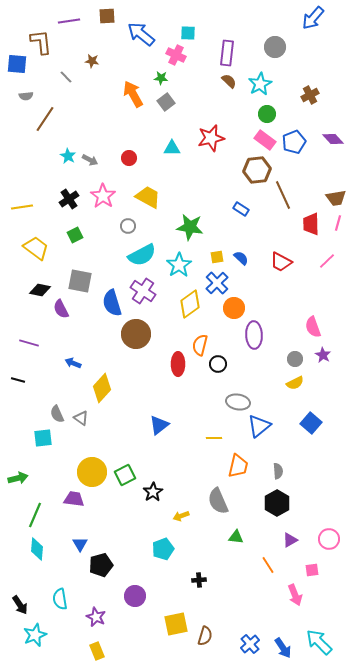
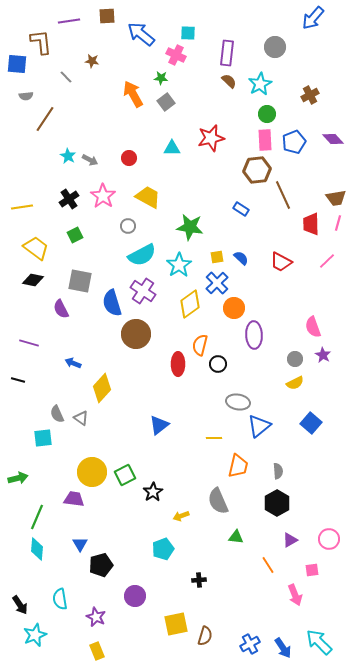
pink rectangle at (265, 140): rotated 50 degrees clockwise
black diamond at (40, 290): moved 7 px left, 10 px up
green line at (35, 515): moved 2 px right, 2 px down
blue cross at (250, 644): rotated 12 degrees clockwise
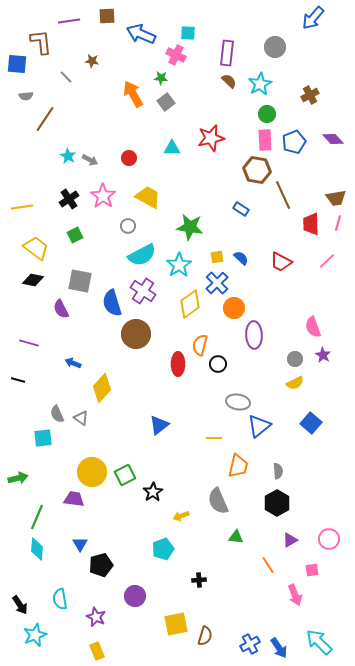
blue arrow at (141, 34): rotated 16 degrees counterclockwise
brown hexagon at (257, 170): rotated 16 degrees clockwise
blue arrow at (283, 648): moved 4 px left
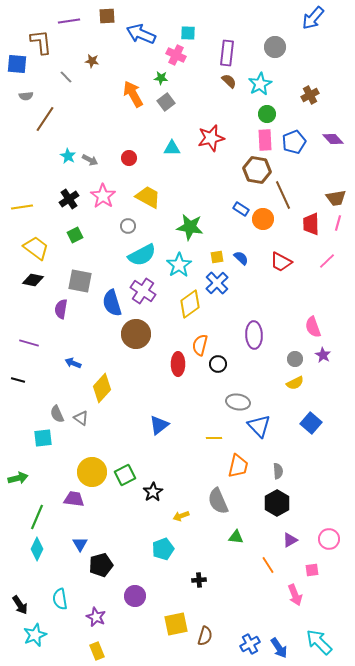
orange circle at (234, 308): moved 29 px right, 89 px up
purple semicircle at (61, 309): rotated 36 degrees clockwise
blue triangle at (259, 426): rotated 35 degrees counterclockwise
cyan diamond at (37, 549): rotated 20 degrees clockwise
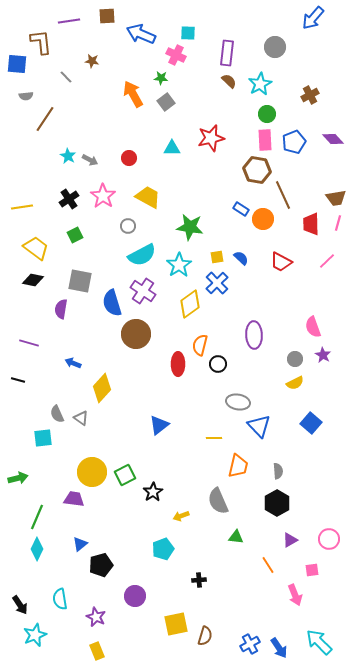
blue triangle at (80, 544): rotated 21 degrees clockwise
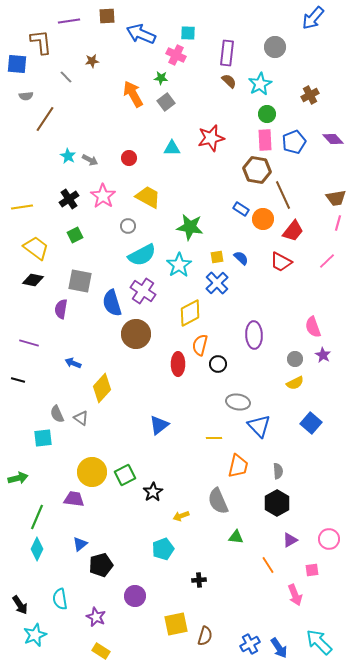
brown star at (92, 61): rotated 16 degrees counterclockwise
red trapezoid at (311, 224): moved 18 px left, 7 px down; rotated 140 degrees counterclockwise
yellow diamond at (190, 304): moved 9 px down; rotated 8 degrees clockwise
yellow rectangle at (97, 651): moved 4 px right; rotated 36 degrees counterclockwise
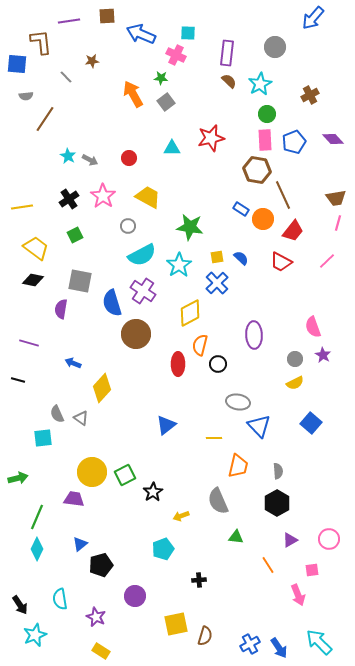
blue triangle at (159, 425): moved 7 px right
pink arrow at (295, 595): moved 3 px right
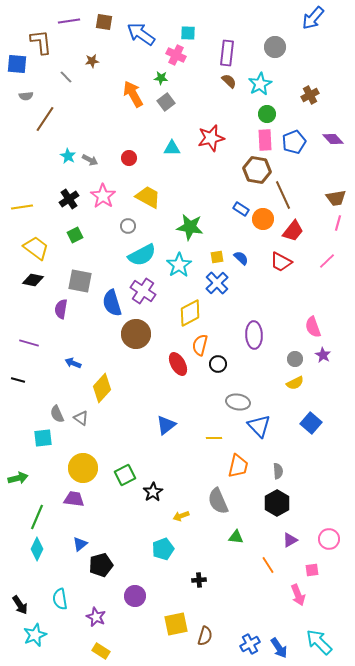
brown square at (107, 16): moved 3 px left, 6 px down; rotated 12 degrees clockwise
blue arrow at (141, 34): rotated 12 degrees clockwise
red ellipse at (178, 364): rotated 30 degrees counterclockwise
yellow circle at (92, 472): moved 9 px left, 4 px up
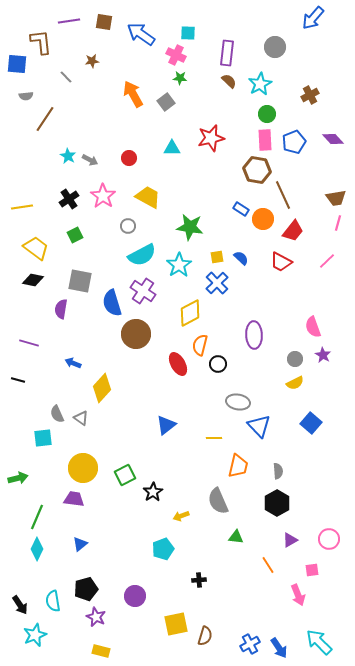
green star at (161, 78): moved 19 px right
black pentagon at (101, 565): moved 15 px left, 24 px down
cyan semicircle at (60, 599): moved 7 px left, 2 px down
yellow rectangle at (101, 651): rotated 18 degrees counterclockwise
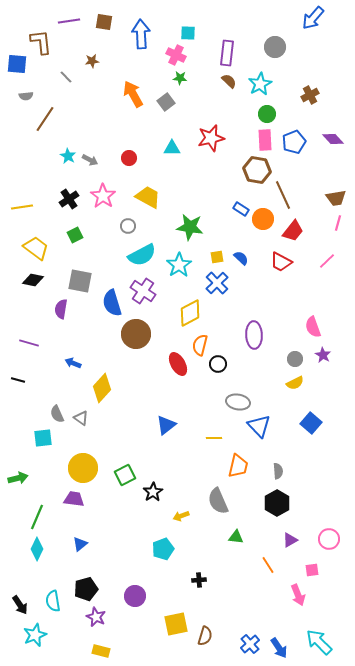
blue arrow at (141, 34): rotated 52 degrees clockwise
blue cross at (250, 644): rotated 12 degrees counterclockwise
